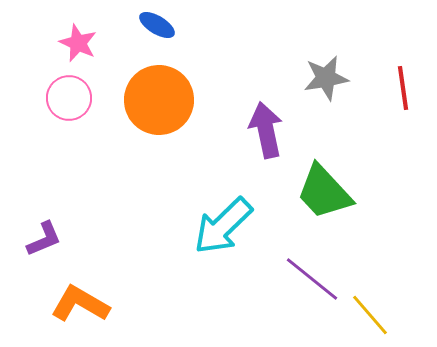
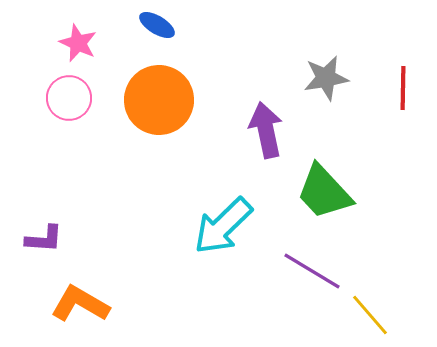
red line: rotated 9 degrees clockwise
purple L-shape: rotated 27 degrees clockwise
purple line: moved 8 px up; rotated 8 degrees counterclockwise
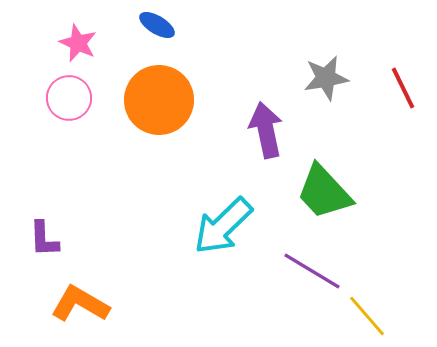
red line: rotated 27 degrees counterclockwise
purple L-shape: rotated 84 degrees clockwise
yellow line: moved 3 px left, 1 px down
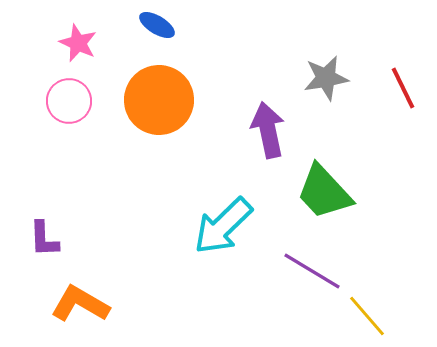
pink circle: moved 3 px down
purple arrow: moved 2 px right
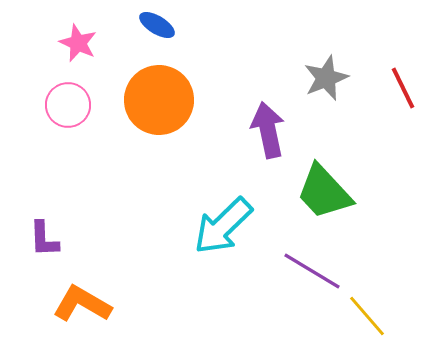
gray star: rotated 12 degrees counterclockwise
pink circle: moved 1 px left, 4 px down
orange L-shape: moved 2 px right
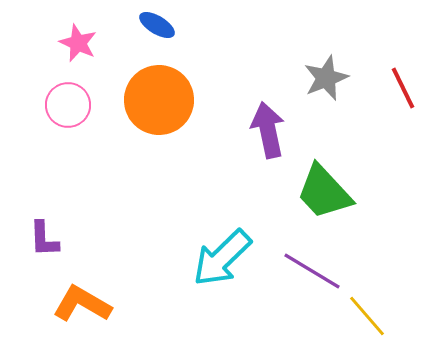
cyan arrow: moved 1 px left, 32 px down
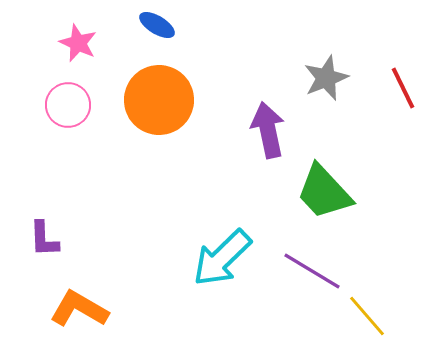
orange L-shape: moved 3 px left, 5 px down
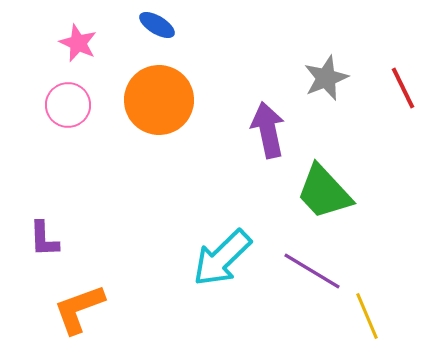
orange L-shape: rotated 50 degrees counterclockwise
yellow line: rotated 18 degrees clockwise
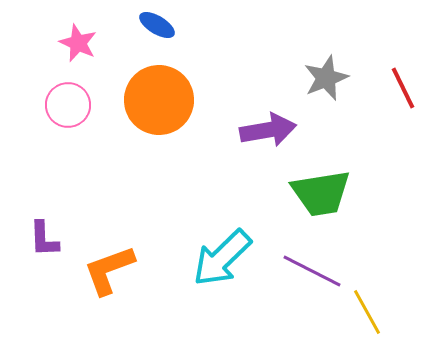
purple arrow: rotated 92 degrees clockwise
green trapezoid: moved 3 px left, 1 px down; rotated 56 degrees counterclockwise
purple line: rotated 4 degrees counterclockwise
orange L-shape: moved 30 px right, 39 px up
yellow line: moved 4 px up; rotated 6 degrees counterclockwise
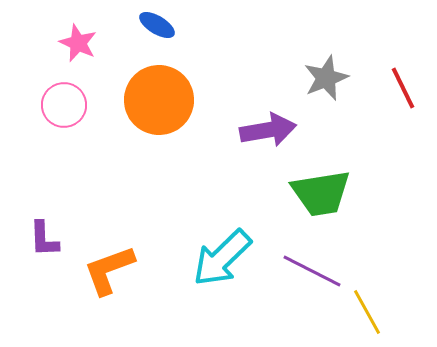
pink circle: moved 4 px left
